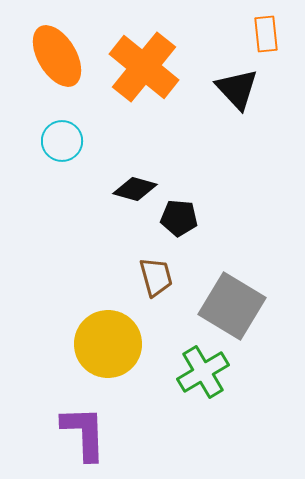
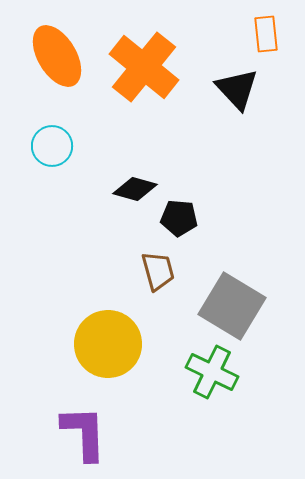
cyan circle: moved 10 px left, 5 px down
brown trapezoid: moved 2 px right, 6 px up
green cross: moved 9 px right; rotated 33 degrees counterclockwise
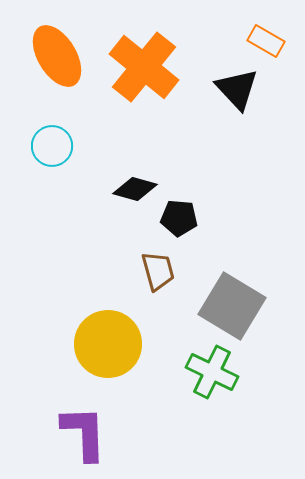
orange rectangle: moved 7 px down; rotated 54 degrees counterclockwise
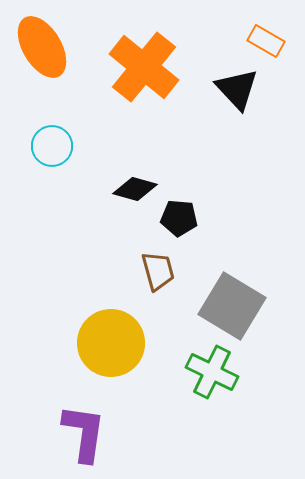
orange ellipse: moved 15 px left, 9 px up
yellow circle: moved 3 px right, 1 px up
purple L-shape: rotated 10 degrees clockwise
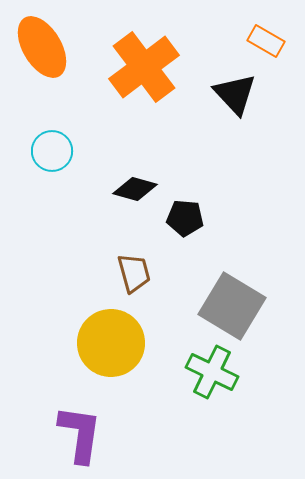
orange cross: rotated 14 degrees clockwise
black triangle: moved 2 px left, 5 px down
cyan circle: moved 5 px down
black pentagon: moved 6 px right
brown trapezoid: moved 24 px left, 2 px down
purple L-shape: moved 4 px left, 1 px down
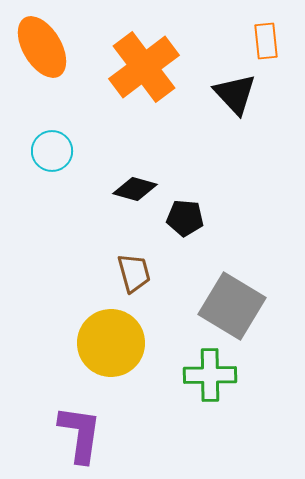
orange rectangle: rotated 54 degrees clockwise
green cross: moved 2 px left, 3 px down; rotated 27 degrees counterclockwise
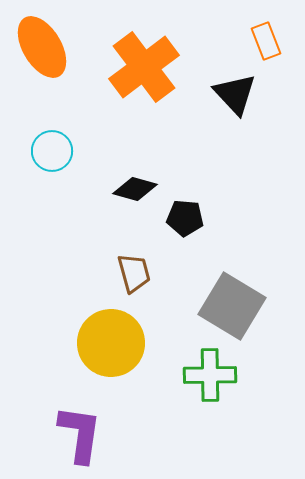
orange rectangle: rotated 15 degrees counterclockwise
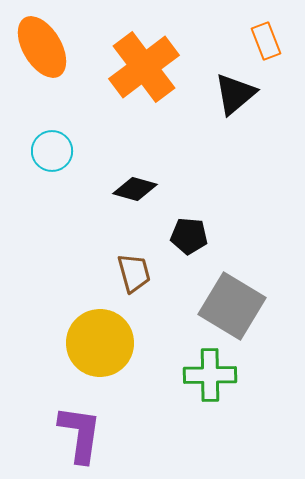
black triangle: rotated 33 degrees clockwise
black pentagon: moved 4 px right, 18 px down
yellow circle: moved 11 px left
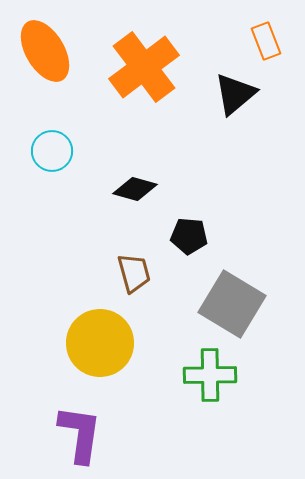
orange ellipse: moved 3 px right, 4 px down
gray square: moved 2 px up
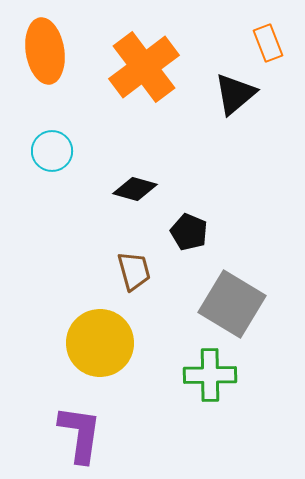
orange rectangle: moved 2 px right, 2 px down
orange ellipse: rotated 22 degrees clockwise
black pentagon: moved 4 px up; rotated 18 degrees clockwise
brown trapezoid: moved 2 px up
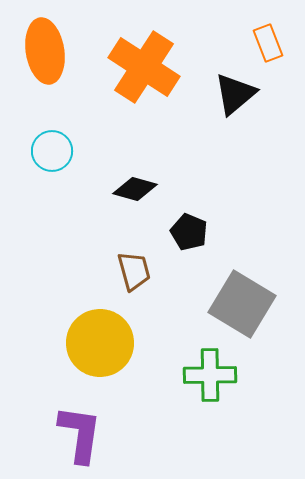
orange cross: rotated 20 degrees counterclockwise
gray square: moved 10 px right
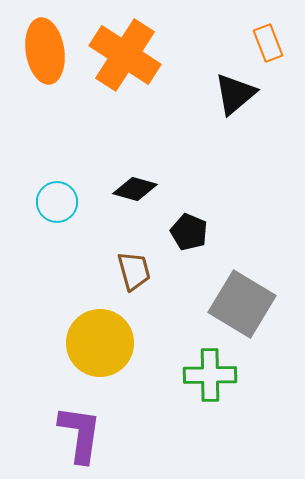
orange cross: moved 19 px left, 12 px up
cyan circle: moved 5 px right, 51 px down
